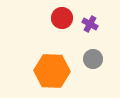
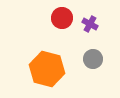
orange hexagon: moved 5 px left, 2 px up; rotated 12 degrees clockwise
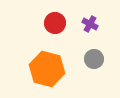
red circle: moved 7 px left, 5 px down
gray circle: moved 1 px right
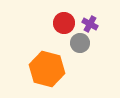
red circle: moved 9 px right
gray circle: moved 14 px left, 16 px up
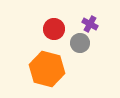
red circle: moved 10 px left, 6 px down
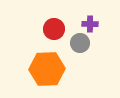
purple cross: rotated 28 degrees counterclockwise
orange hexagon: rotated 16 degrees counterclockwise
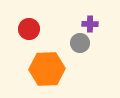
red circle: moved 25 px left
